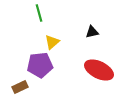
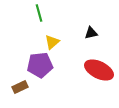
black triangle: moved 1 px left, 1 px down
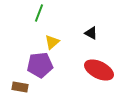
green line: rotated 36 degrees clockwise
black triangle: rotated 40 degrees clockwise
brown rectangle: rotated 35 degrees clockwise
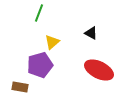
purple pentagon: rotated 10 degrees counterclockwise
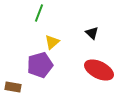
black triangle: moved 1 px right; rotated 16 degrees clockwise
brown rectangle: moved 7 px left
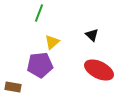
black triangle: moved 2 px down
purple pentagon: rotated 10 degrees clockwise
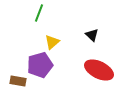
purple pentagon: rotated 10 degrees counterclockwise
brown rectangle: moved 5 px right, 6 px up
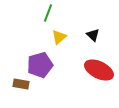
green line: moved 9 px right
black triangle: moved 1 px right
yellow triangle: moved 7 px right, 5 px up
brown rectangle: moved 3 px right, 3 px down
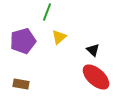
green line: moved 1 px left, 1 px up
black triangle: moved 15 px down
purple pentagon: moved 17 px left, 24 px up
red ellipse: moved 3 px left, 7 px down; rotated 16 degrees clockwise
